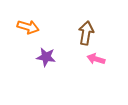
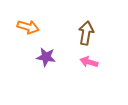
pink arrow: moved 7 px left, 3 px down
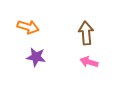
brown arrow: rotated 15 degrees counterclockwise
purple star: moved 10 px left
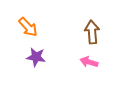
orange arrow: rotated 30 degrees clockwise
brown arrow: moved 6 px right, 1 px up
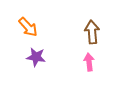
pink arrow: rotated 66 degrees clockwise
